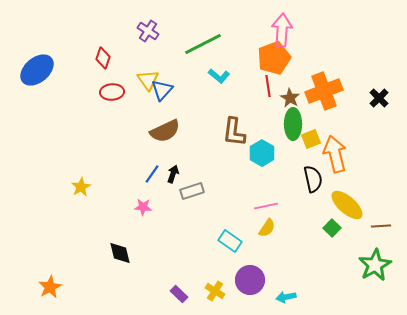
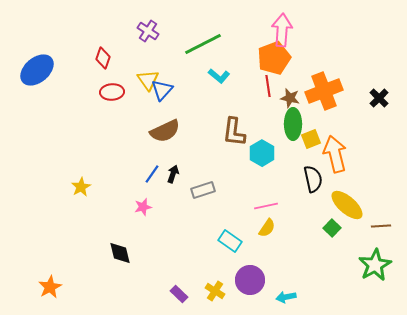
brown star: rotated 18 degrees counterclockwise
gray rectangle: moved 11 px right, 1 px up
pink star: rotated 18 degrees counterclockwise
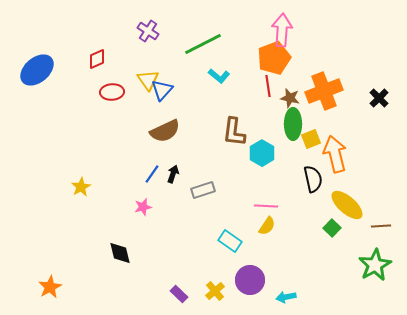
red diamond: moved 6 px left, 1 px down; rotated 45 degrees clockwise
pink line: rotated 15 degrees clockwise
yellow semicircle: moved 2 px up
yellow cross: rotated 18 degrees clockwise
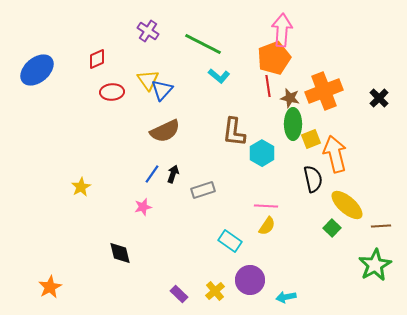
green line: rotated 54 degrees clockwise
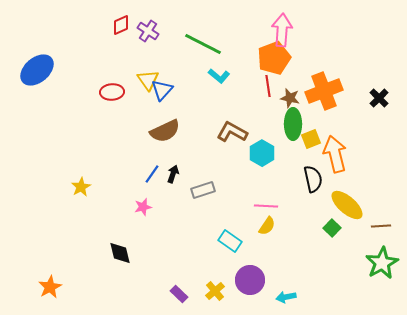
red diamond: moved 24 px right, 34 px up
brown L-shape: moved 2 px left; rotated 112 degrees clockwise
green star: moved 7 px right, 2 px up
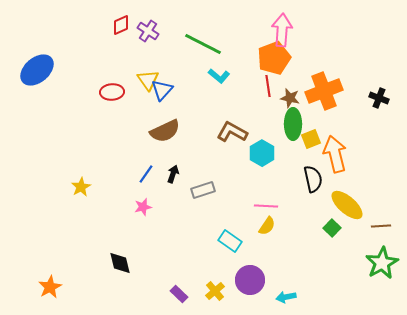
black cross: rotated 24 degrees counterclockwise
blue line: moved 6 px left
black diamond: moved 10 px down
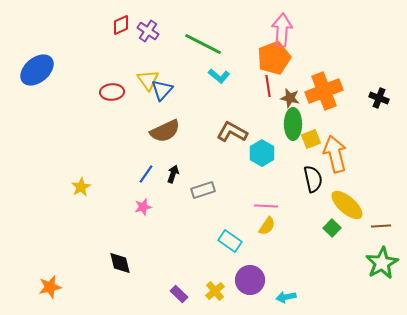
orange star: rotated 15 degrees clockwise
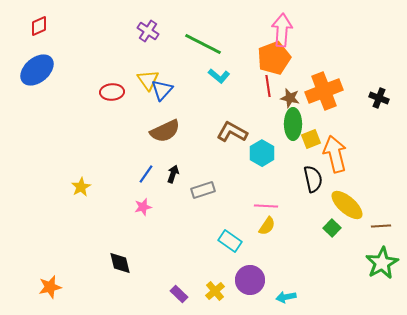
red diamond: moved 82 px left, 1 px down
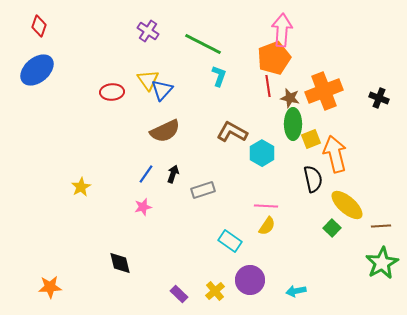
red diamond: rotated 45 degrees counterclockwise
cyan L-shape: rotated 110 degrees counterclockwise
orange star: rotated 10 degrees clockwise
cyan arrow: moved 10 px right, 6 px up
